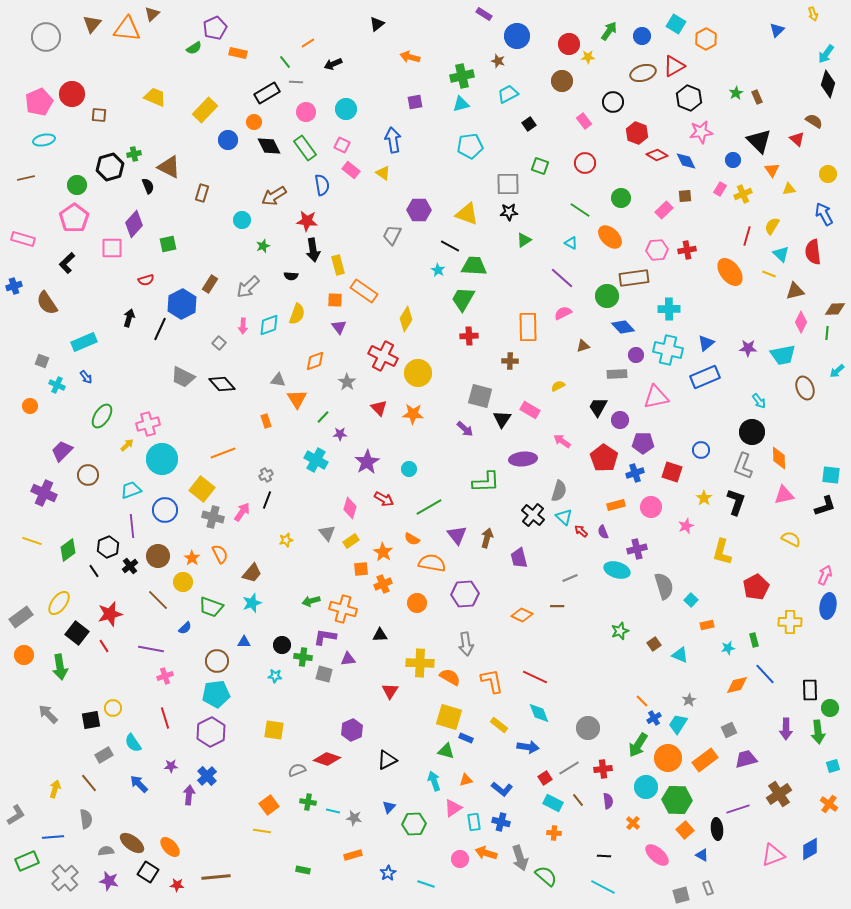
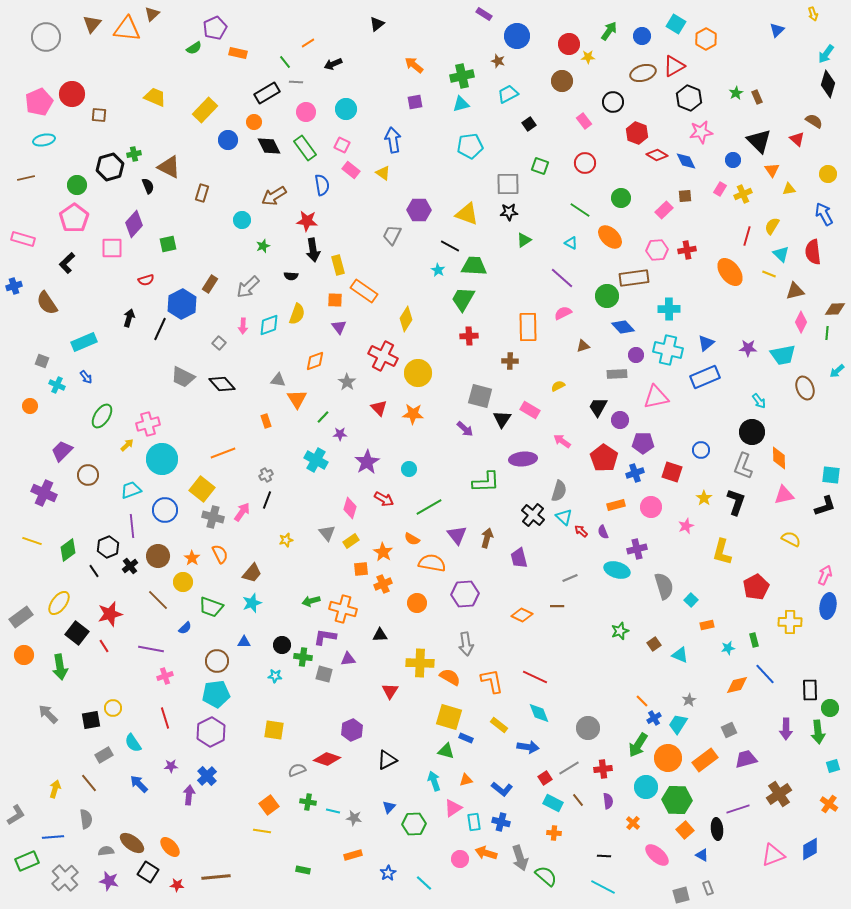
orange arrow at (410, 57): moved 4 px right, 8 px down; rotated 24 degrees clockwise
cyan line at (426, 884): moved 2 px left, 1 px up; rotated 24 degrees clockwise
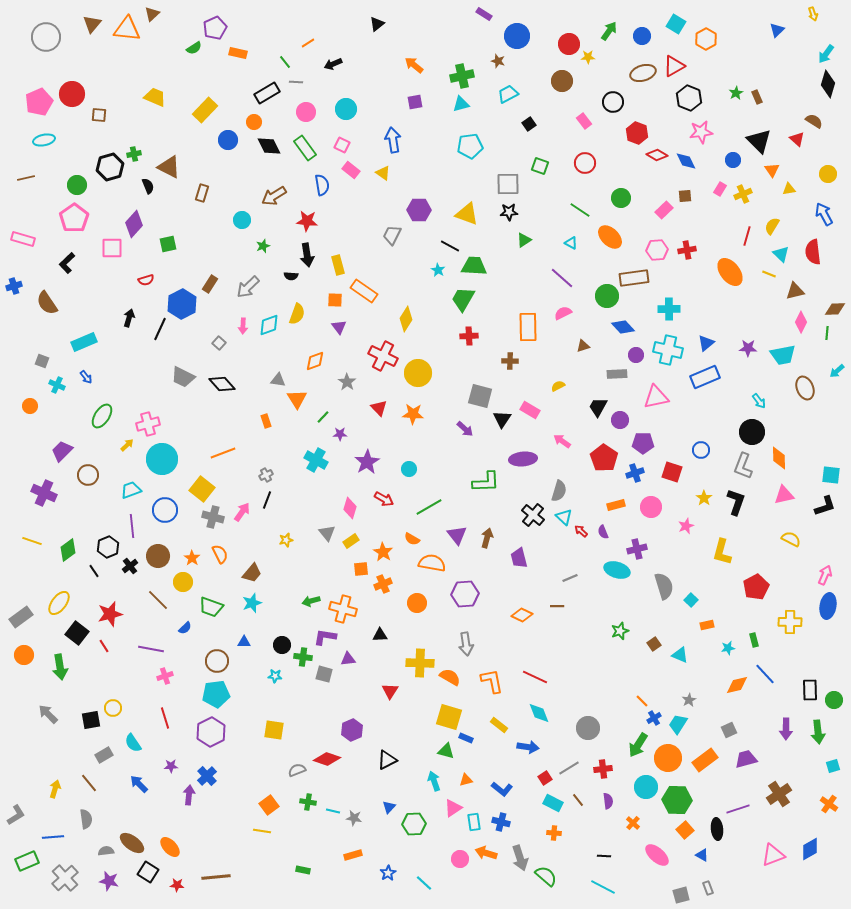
black arrow at (313, 250): moved 6 px left, 5 px down
green circle at (830, 708): moved 4 px right, 8 px up
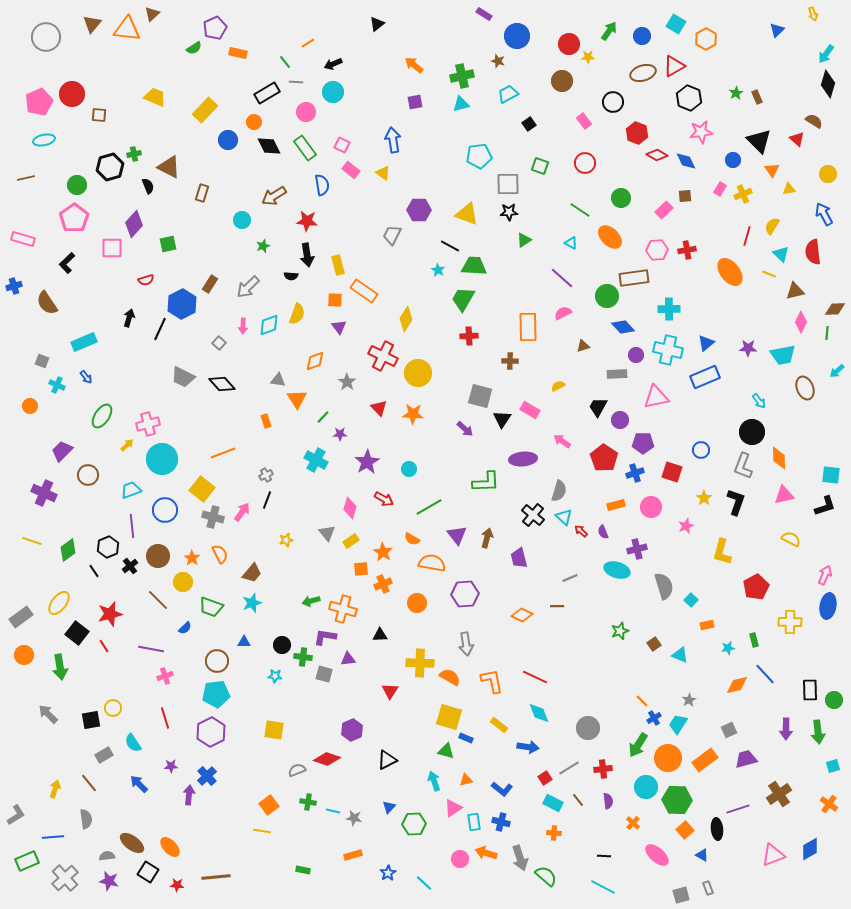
cyan circle at (346, 109): moved 13 px left, 17 px up
cyan pentagon at (470, 146): moved 9 px right, 10 px down
gray semicircle at (106, 851): moved 1 px right, 5 px down
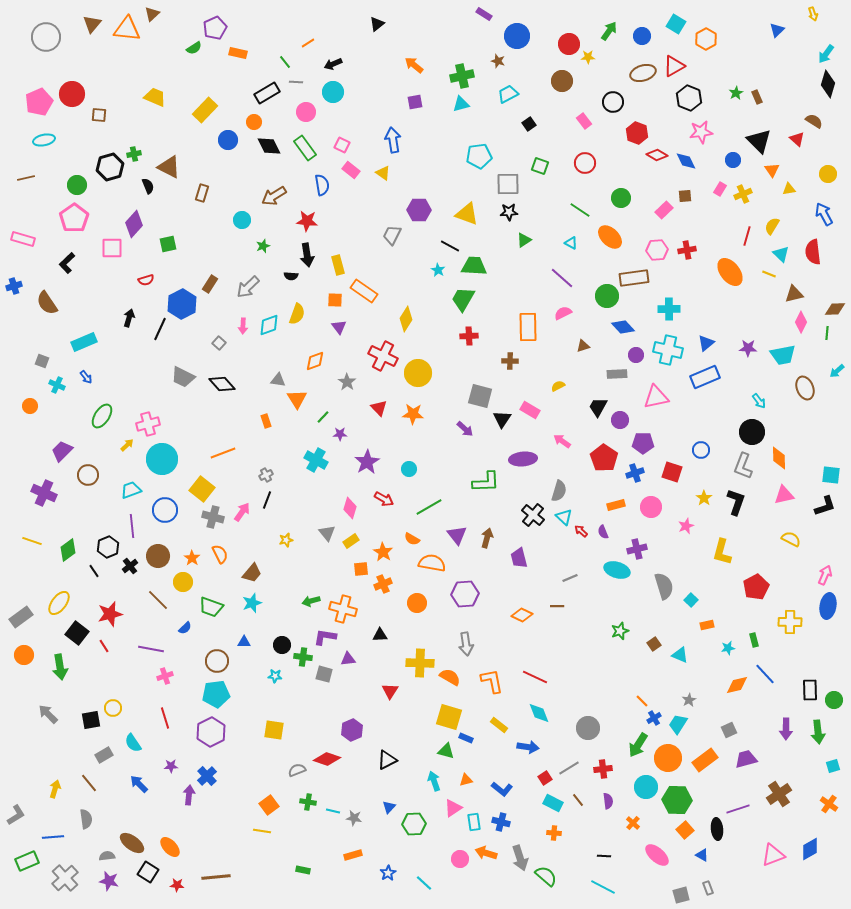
brown triangle at (795, 291): moved 1 px left, 3 px down
